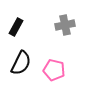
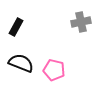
gray cross: moved 16 px right, 3 px up
black semicircle: rotated 95 degrees counterclockwise
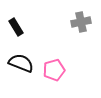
black rectangle: rotated 60 degrees counterclockwise
pink pentagon: rotated 30 degrees counterclockwise
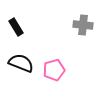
gray cross: moved 2 px right, 3 px down; rotated 18 degrees clockwise
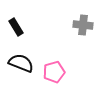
pink pentagon: moved 2 px down
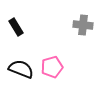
black semicircle: moved 6 px down
pink pentagon: moved 2 px left, 5 px up
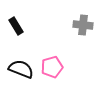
black rectangle: moved 1 px up
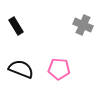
gray cross: rotated 18 degrees clockwise
pink pentagon: moved 7 px right, 2 px down; rotated 20 degrees clockwise
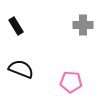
gray cross: rotated 24 degrees counterclockwise
pink pentagon: moved 12 px right, 13 px down
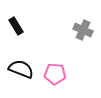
gray cross: moved 5 px down; rotated 24 degrees clockwise
pink pentagon: moved 16 px left, 8 px up
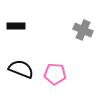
black rectangle: rotated 60 degrees counterclockwise
